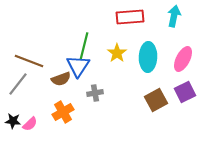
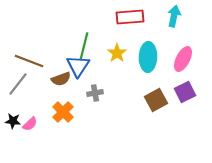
orange cross: rotated 15 degrees counterclockwise
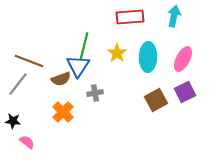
pink semicircle: moved 3 px left, 18 px down; rotated 98 degrees counterclockwise
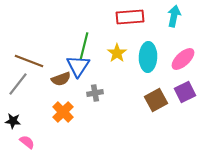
pink ellipse: rotated 20 degrees clockwise
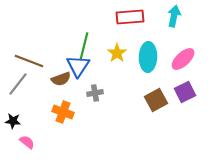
orange cross: rotated 25 degrees counterclockwise
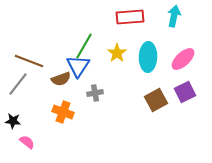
green line: rotated 16 degrees clockwise
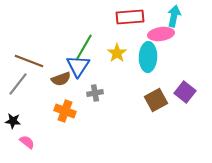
green line: moved 1 px down
pink ellipse: moved 22 px left, 25 px up; rotated 35 degrees clockwise
purple square: rotated 25 degrees counterclockwise
orange cross: moved 2 px right, 1 px up
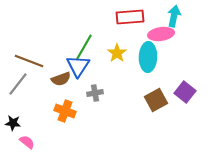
black star: moved 2 px down
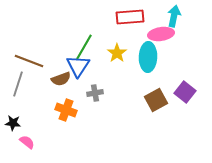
gray line: rotated 20 degrees counterclockwise
orange cross: moved 1 px right, 1 px up
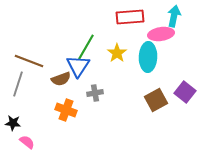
green line: moved 2 px right
